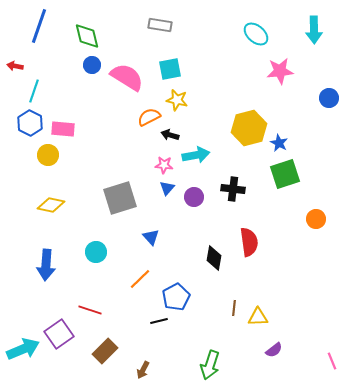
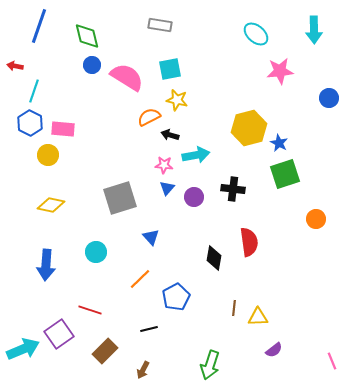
black line at (159, 321): moved 10 px left, 8 px down
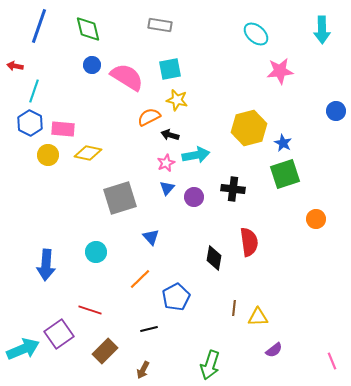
cyan arrow at (314, 30): moved 8 px right
green diamond at (87, 36): moved 1 px right, 7 px up
blue circle at (329, 98): moved 7 px right, 13 px down
blue star at (279, 143): moved 4 px right
pink star at (164, 165): moved 2 px right, 2 px up; rotated 30 degrees counterclockwise
yellow diamond at (51, 205): moved 37 px right, 52 px up
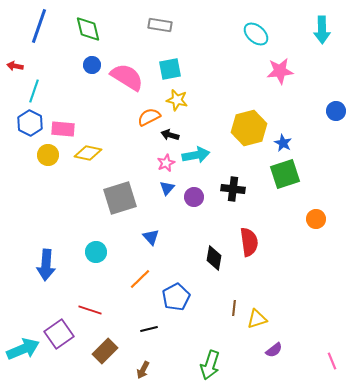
yellow triangle at (258, 317): moved 1 px left, 2 px down; rotated 15 degrees counterclockwise
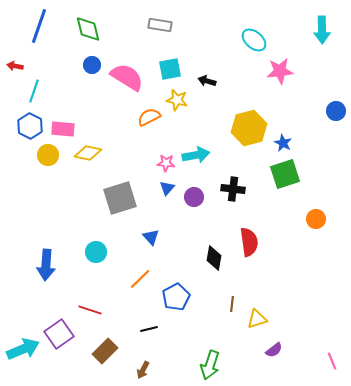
cyan ellipse at (256, 34): moved 2 px left, 6 px down
blue hexagon at (30, 123): moved 3 px down
black arrow at (170, 135): moved 37 px right, 54 px up
pink star at (166, 163): rotated 30 degrees clockwise
brown line at (234, 308): moved 2 px left, 4 px up
